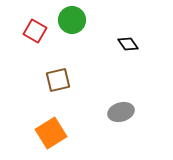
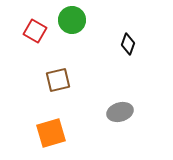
black diamond: rotated 55 degrees clockwise
gray ellipse: moved 1 px left
orange square: rotated 16 degrees clockwise
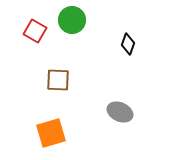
brown square: rotated 15 degrees clockwise
gray ellipse: rotated 40 degrees clockwise
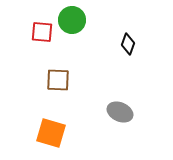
red square: moved 7 px right, 1 px down; rotated 25 degrees counterclockwise
orange square: rotated 32 degrees clockwise
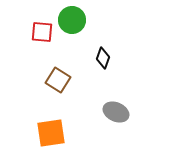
black diamond: moved 25 px left, 14 px down
brown square: rotated 30 degrees clockwise
gray ellipse: moved 4 px left
orange square: rotated 24 degrees counterclockwise
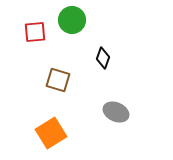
red square: moved 7 px left; rotated 10 degrees counterclockwise
brown square: rotated 15 degrees counterclockwise
orange square: rotated 24 degrees counterclockwise
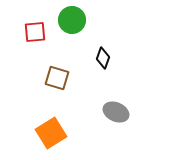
brown square: moved 1 px left, 2 px up
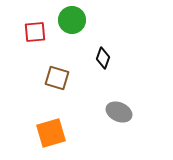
gray ellipse: moved 3 px right
orange square: rotated 16 degrees clockwise
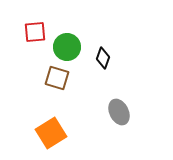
green circle: moved 5 px left, 27 px down
gray ellipse: rotated 40 degrees clockwise
orange square: rotated 16 degrees counterclockwise
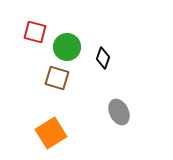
red square: rotated 20 degrees clockwise
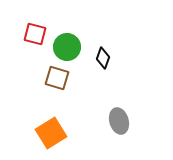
red square: moved 2 px down
gray ellipse: moved 9 px down; rotated 10 degrees clockwise
